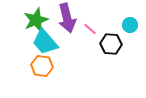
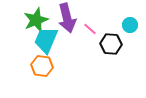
cyan trapezoid: moved 1 px right, 2 px up; rotated 64 degrees clockwise
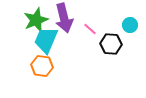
purple arrow: moved 3 px left
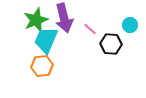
orange hexagon: rotated 15 degrees counterclockwise
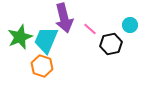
green star: moved 16 px left, 17 px down
black hexagon: rotated 15 degrees counterclockwise
orange hexagon: rotated 25 degrees clockwise
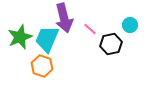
cyan trapezoid: moved 1 px right, 1 px up
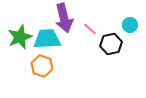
cyan trapezoid: rotated 64 degrees clockwise
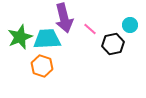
black hexagon: moved 2 px right
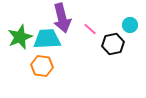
purple arrow: moved 2 px left
orange hexagon: rotated 10 degrees counterclockwise
